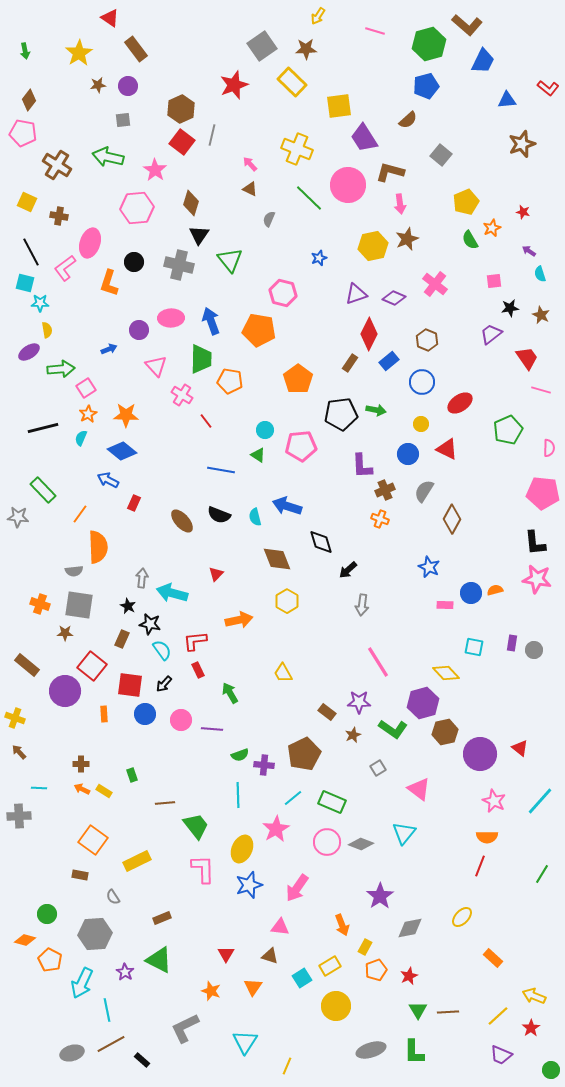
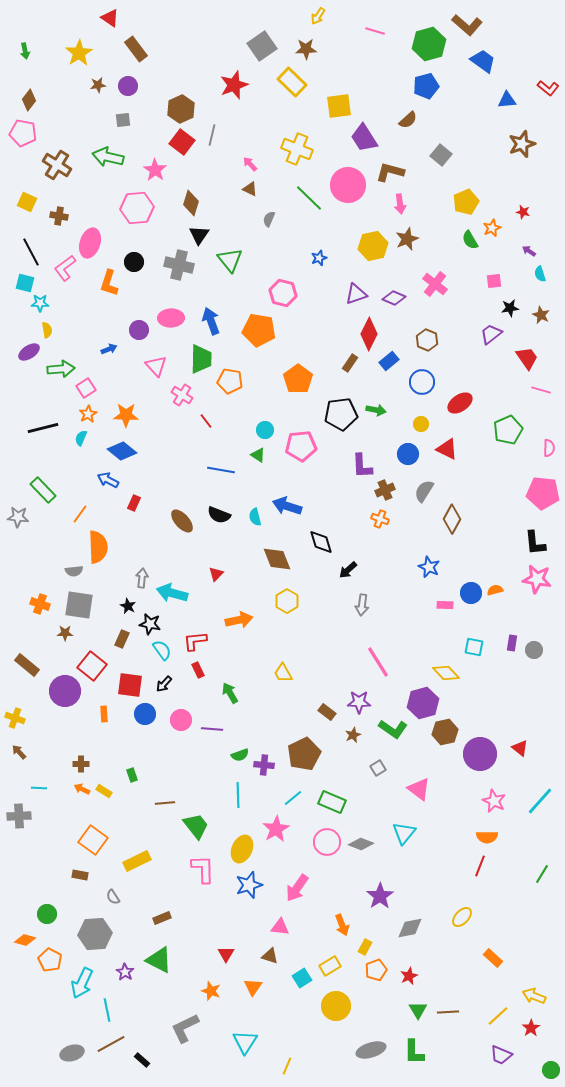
blue trapezoid at (483, 61): rotated 80 degrees counterclockwise
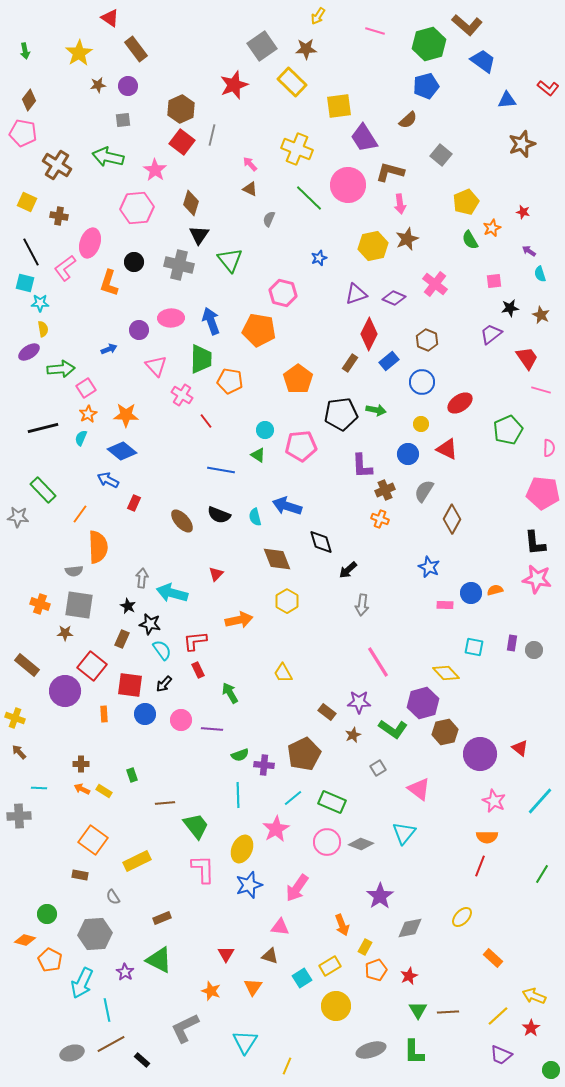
yellow semicircle at (47, 330): moved 4 px left, 1 px up
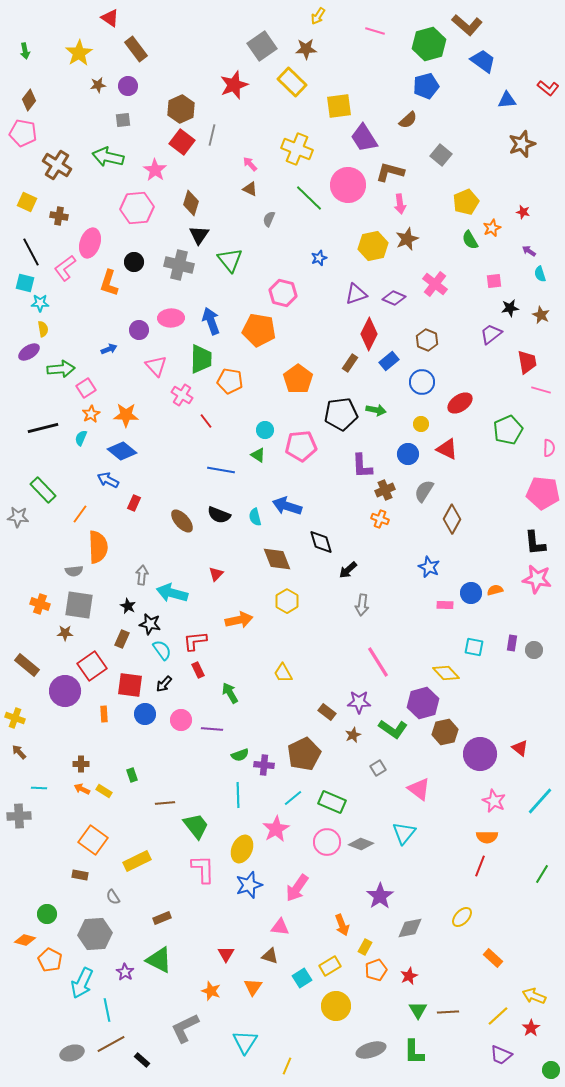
red trapezoid at (527, 358): moved 4 px down; rotated 25 degrees clockwise
orange star at (88, 414): moved 3 px right
gray arrow at (142, 578): moved 3 px up
red square at (92, 666): rotated 16 degrees clockwise
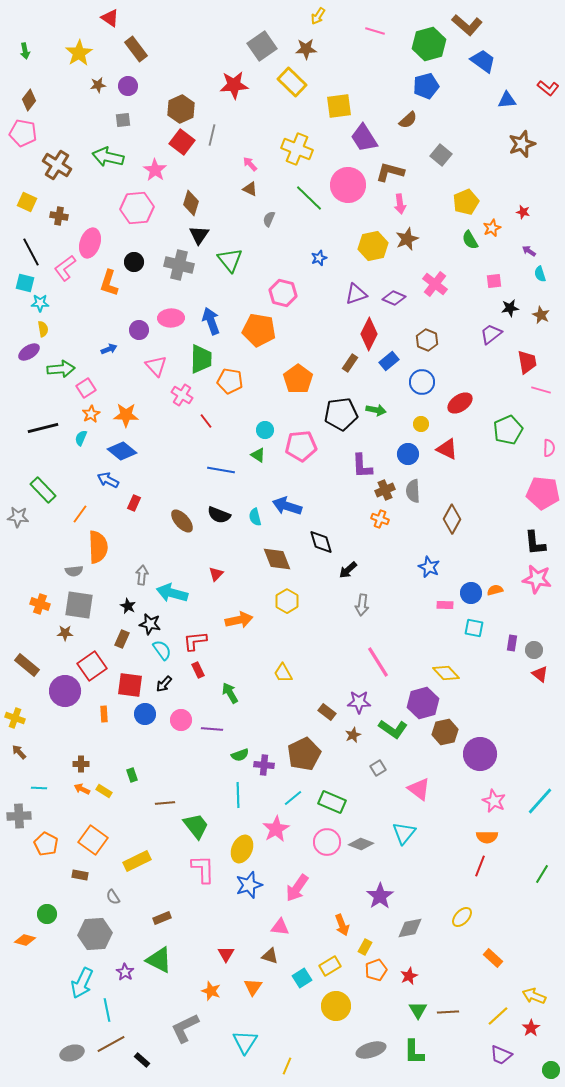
red star at (234, 85): rotated 16 degrees clockwise
gray semicircle at (424, 491): moved 11 px left; rotated 35 degrees counterclockwise
cyan square at (474, 647): moved 19 px up
red triangle at (520, 748): moved 20 px right, 74 px up
orange pentagon at (50, 960): moved 4 px left, 116 px up
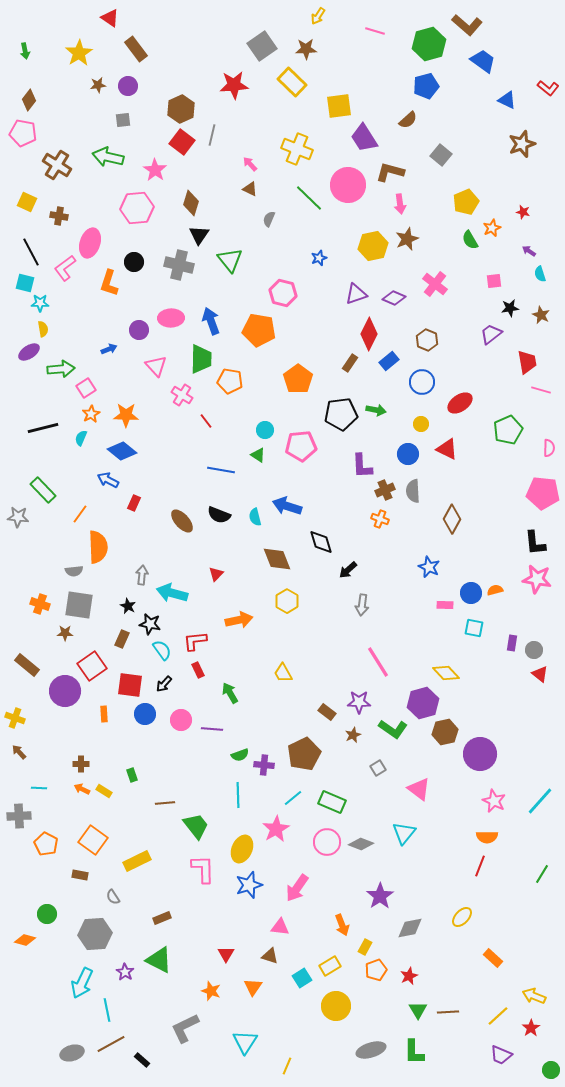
blue triangle at (507, 100): rotated 30 degrees clockwise
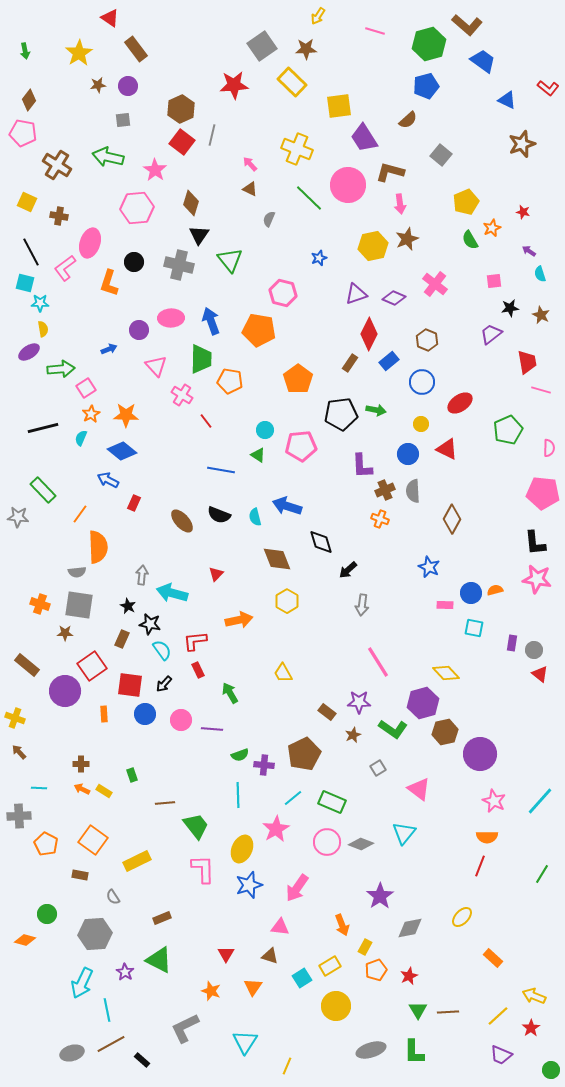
gray semicircle at (74, 571): moved 3 px right, 1 px down
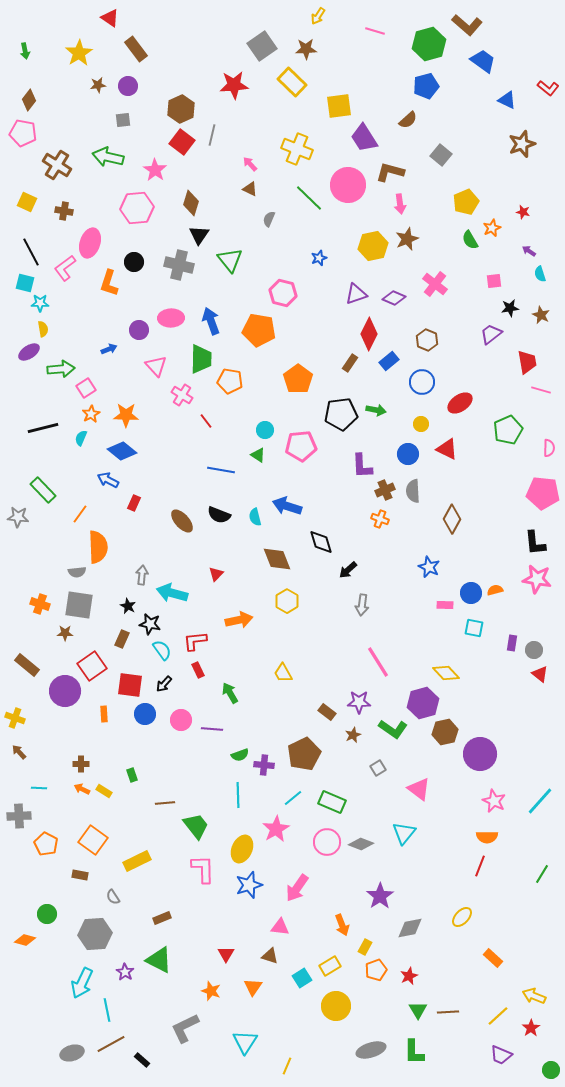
brown cross at (59, 216): moved 5 px right, 5 px up
